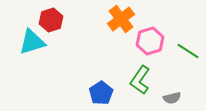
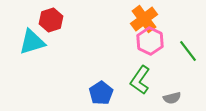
orange cross: moved 23 px right
pink hexagon: rotated 16 degrees counterclockwise
green line: rotated 20 degrees clockwise
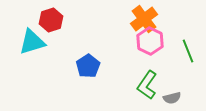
green line: rotated 15 degrees clockwise
green L-shape: moved 7 px right, 5 px down
blue pentagon: moved 13 px left, 27 px up
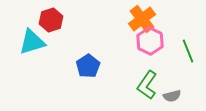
orange cross: moved 2 px left
gray semicircle: moved 2 px up
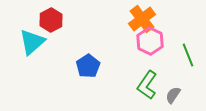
red hexagon: rotated 10 degrees counterclockwise
cyan triangle: rotated 24 degrees counterclockwise
green line: moved 4 px down
gray semicircle: moved 1 px right, 1 px up; rotated 138 degrees clockwise
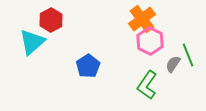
gray semicircle: moved 31 px up
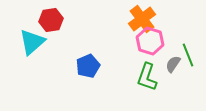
red hexagon: rotated 20 degrees clockwise
pink hexagon: rotated 8 degrees counterclockwise
blue pentagon: rotated 10 degrees clockwise
green L-shape: moved 8 px up; rotated 16 degrees counterclockwise
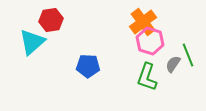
orange cross: moved 1 px right, 3 px down
blue pentagon: rotated 25 degrees clockwise
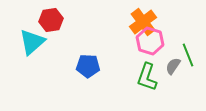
gray semicircle: moved 2 px down
